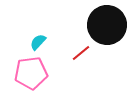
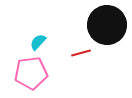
red line: rotated 24 degrees clockwise
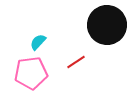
red line: moved 5 px left, 9 px down; rotated 18 degrees counterclockwise
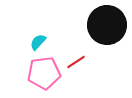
pink pentagon: moved 13 px right
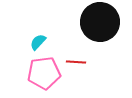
black circle: moved 7 px left, 3 px up
red line: rotated 36 degrees clockwise
